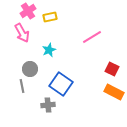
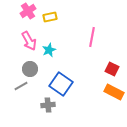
pink arrow: moved 7 px right, 8 px down
pink line: rotated 48 degrees counterclockwise
gray line: moved 1 px left; rotated 72 degrees clockwise
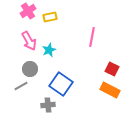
orange rectangle: moved 4 px left, 2 px up
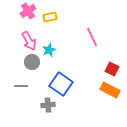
pink line: rotated 36 degrees counterclockwise
gray circle: moved 2 px right, 7 px up
gray line: rotated 32 degrees clockwise
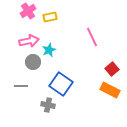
pink arrow: rotated 72 degrees counterclockwise
gray circle: moved 1 px right
red square: rotated 24 degrees clockwise
gray cross: rotated 16 degrees clockwise
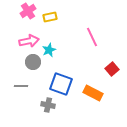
blue square: rotated 15 degrees counterclockwise
orange rectangle: moved 17 px left, 3 px down
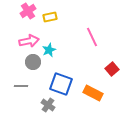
gray cross: rotated 24 degrees clockwise
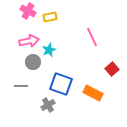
pink cross: rotated 28 degrees counterclockwise
gray cross: rotated 24 degrees clockwise
